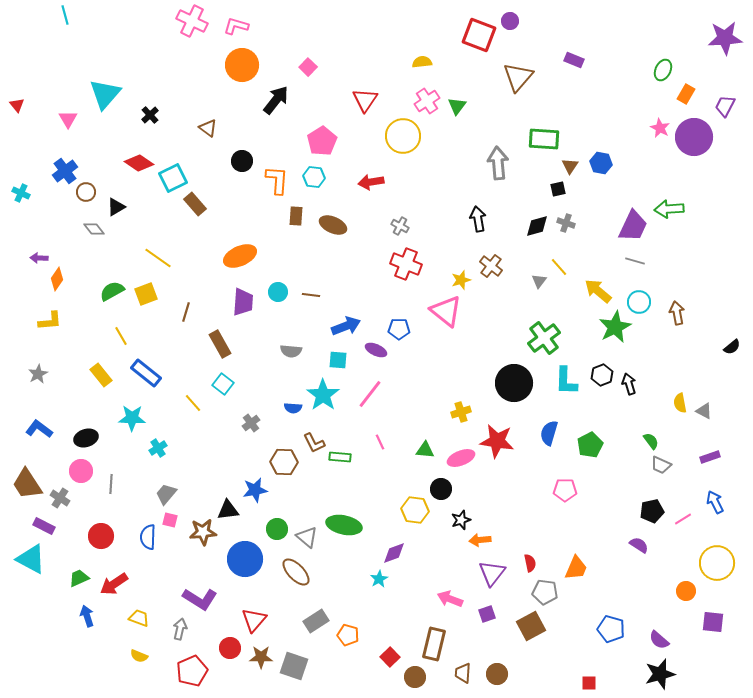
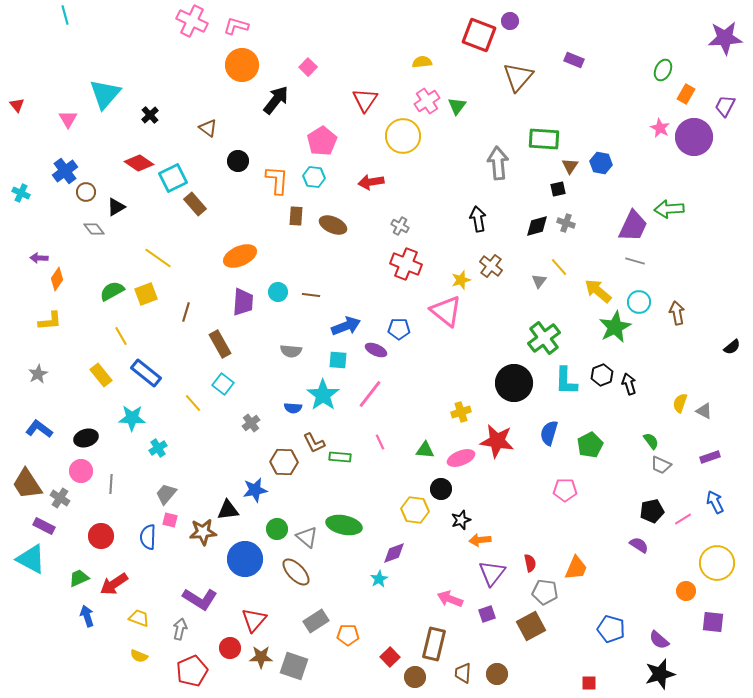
black circle at (242, 161): moved 4 px left
yellow semicircle at (680, 403): rotated 30 degrees clockwise
orange pentagon at (348, 635): rotated 15 degrees counterclockwise
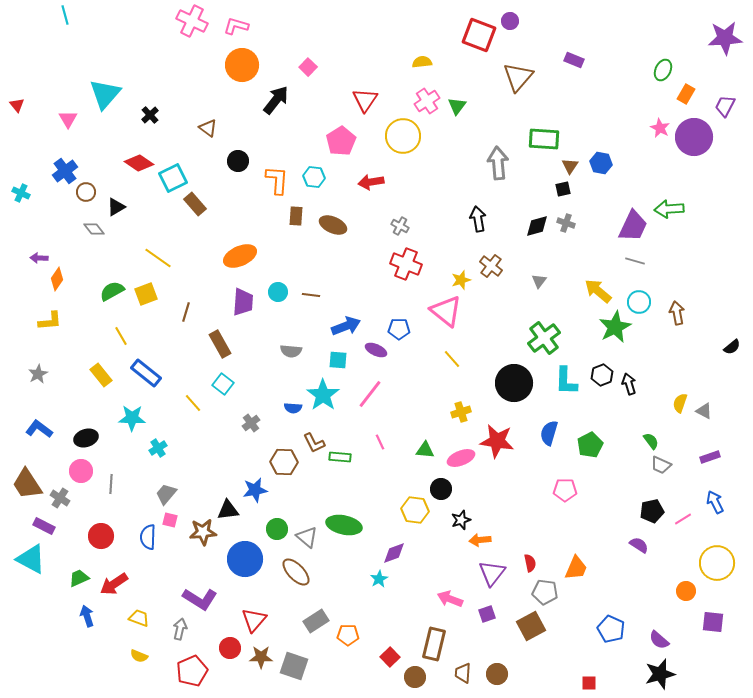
pink pentagon at (322, 141): moved 19 px right
black square at (558, 189): moved 5 px right
yellow line at (559, 267): moved 107 px left, 92 px down
blue pentagon at (611, 629): rotated 8 degrees clockwise
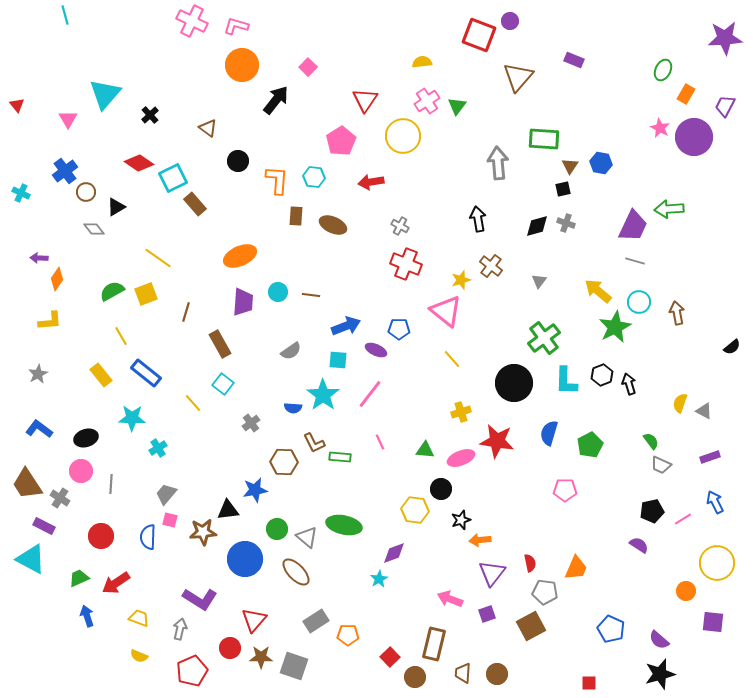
gray semicircle at (291, 351): rotated 40 degrees counterclockwise
red arrow at (114, 584): moved 2 px right, 1 px up
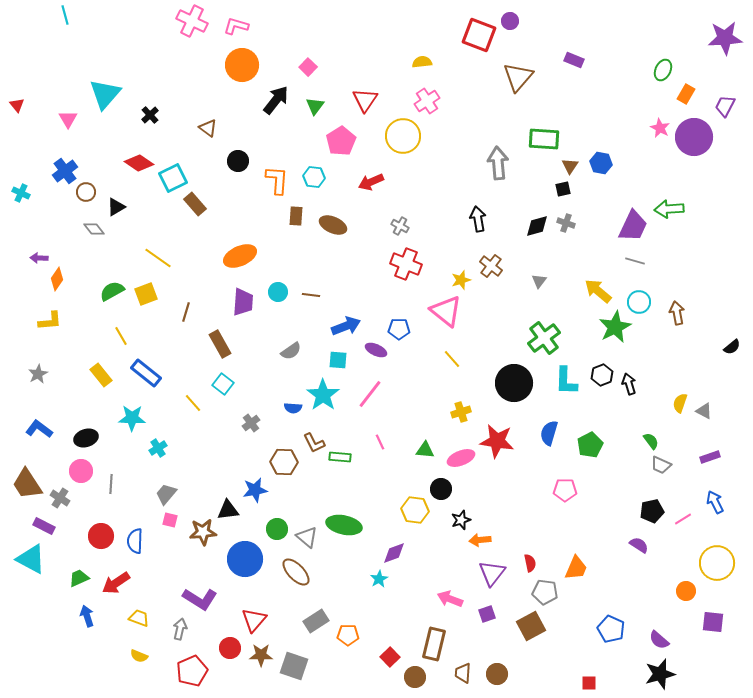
green triangle at (457, 106): moved 142 px left
red arrow at (371, 182): rotated 15 degrees counterclockwise
blue semicircle at (148, 537): moved 13 px left, 4 px down
brown star at (261, 657): moved 2 px up
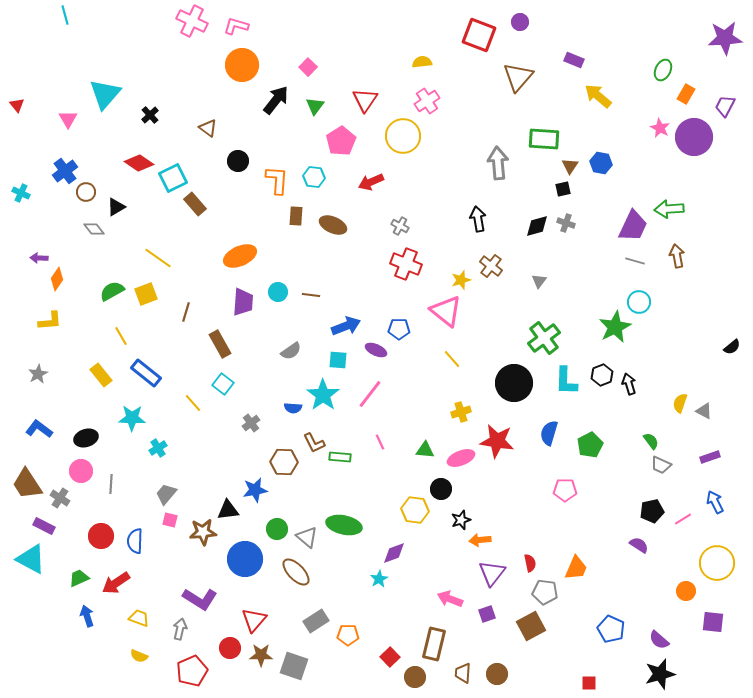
purple circle at (510, 21): moved 10 px right, 1 px down
yellow arrow at (598, 291): moved 195 px up
brown arrow at (677, 313): moved 57 px up
